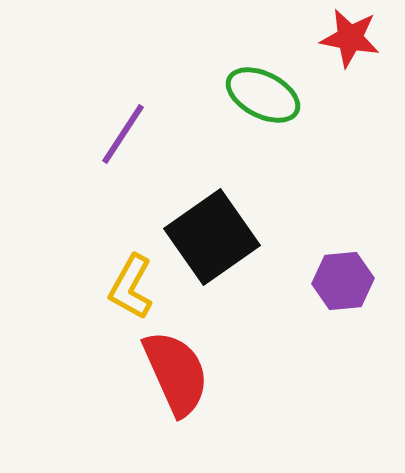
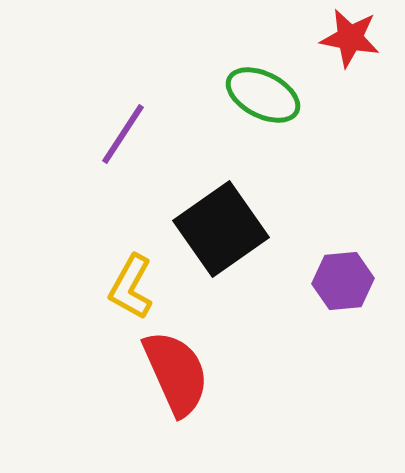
black square: moved 9 px right, 8 px up
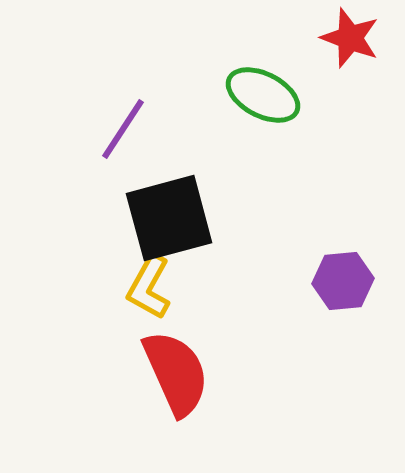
red star: rotated 10 degrees clockwise
purple line: moved 5 px up
black square: moved 52 px left, 11 px up; rotated 20 degrees clockwise
yellow L-shape: moved 18 px right
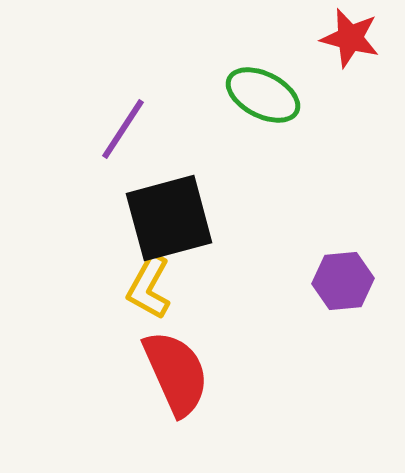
red star: rotated 6 degrees counterclockwise
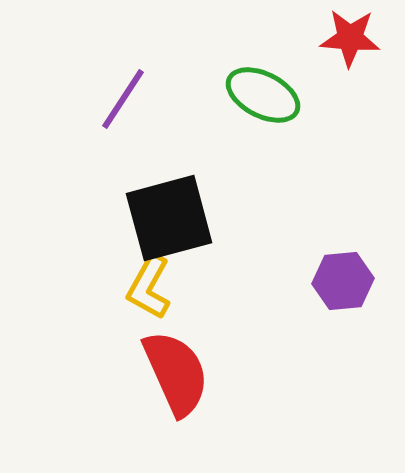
red star: rotated 10 degrees counterclockwise
purple line: moved 30 px up
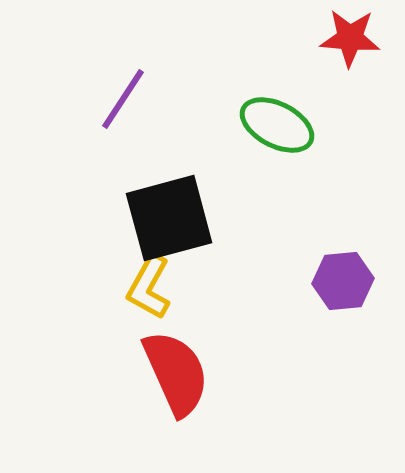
green ellipse: moved 14 px right, 30 px down
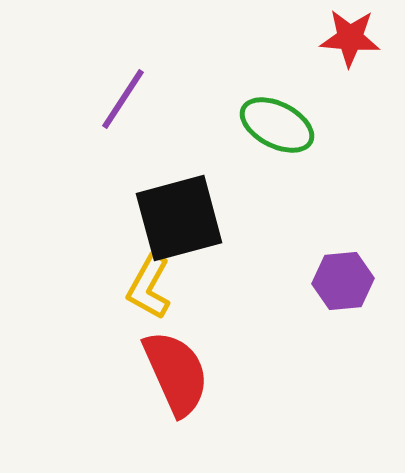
black square: moved 10 px right
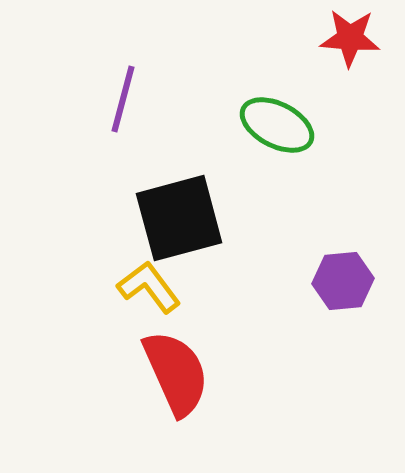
purple line: rotated 18 degrees counterclockwise
yellow L-shape: rotated 114 degrees clockwise
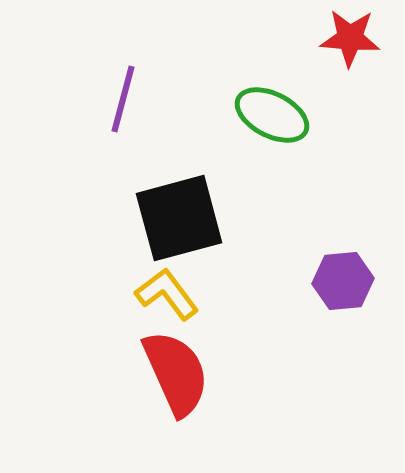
green ellipse: moved 5 px left, 10 px up
yellow L-shape: moved 18 px right, 7 px down
